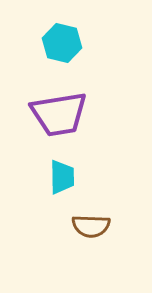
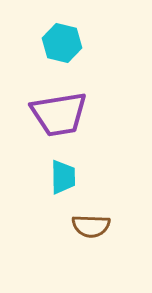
cyan trapezoid: moved 1 px right
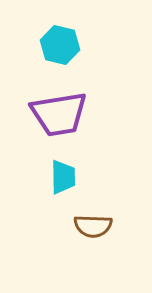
cyan hexagon: moved 2 px left, 2 px down
brown semicircle: moved 2 px right
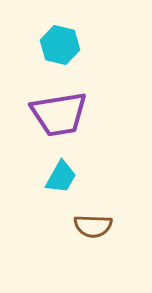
cyan trapezoid: moved 2 px left; rotated 30 degrees clockwise
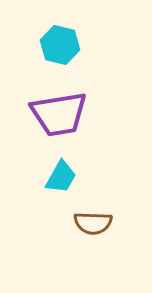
brown semicircle: moved 3 px up
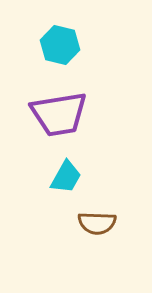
cyan trapezoid: moved 5 px right
brown semicircle: moved 4 px right
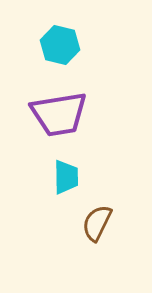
cyan trapezoid: rotated 30 degrees counterclockwise
brown semicircle: rotated 114 degrees clockwise
